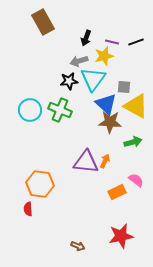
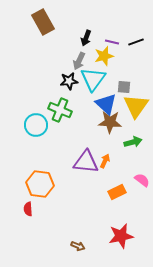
gray arrow: rotated 48 degrees counterclockwise
yellow triangle: rotated 36 degrees clockwise
cyan circle: moved 6 px right, 15 px down
pink semicircle: moved 6 px right
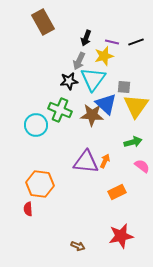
brown star: moved 18 px left, 7 px up
pink semicircle: moved 14 px up
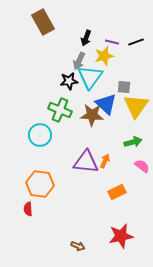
cyan triangle: moved 3 px left, 2 px up
cyan circle: moved 4 px right, 10 px down
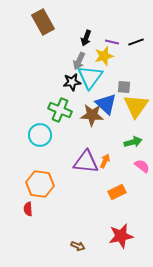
black star: moved 3 px right, 1 px down
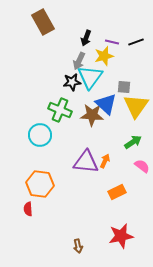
green arrow: rotated 18 degrees counterclockwise
brown arrow: rotated 56 degrees clockwise
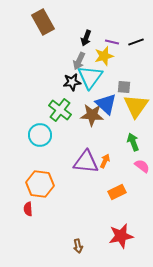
green cross: rotated 15 degrees clockwise
green arrow: rotated 78 degrees counterclockwise
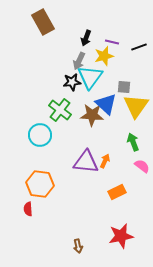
black line: moved 3 px right, 5 px down
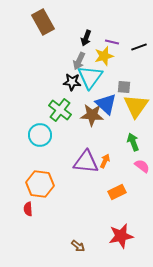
black star: rotated 12 degrees clockwise
brown arrow: rotated 40 degrees counterclockwise
